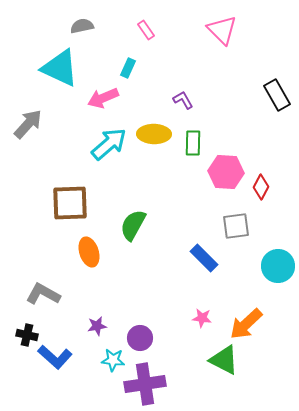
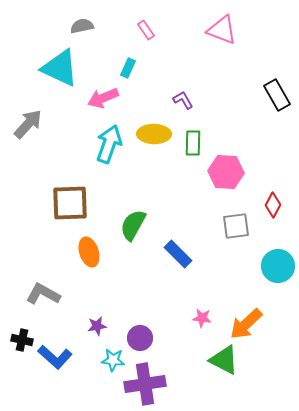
pink triangle: rotated 24 degrees counterclockwise
cyan arrow: rotated 30 degrees counterclockwise
red diamond: moved 12 px right, 18 px down
blue rectangle: moved 26 px left, 4 px up
black cross: moved 5 px left, 5 px down
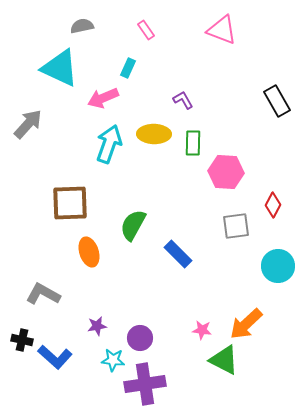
black rectangle: moved 6 px down
pink star: moved 12 px down
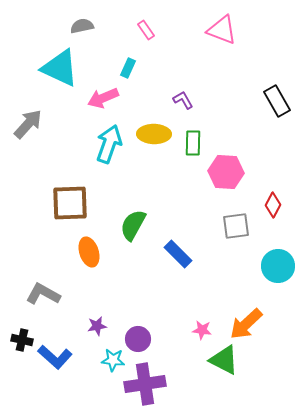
purple circle: moved 2 px left, 1 px down
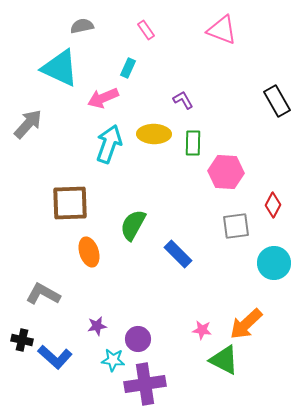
cyan circle: moved 4 px left, 3 px up
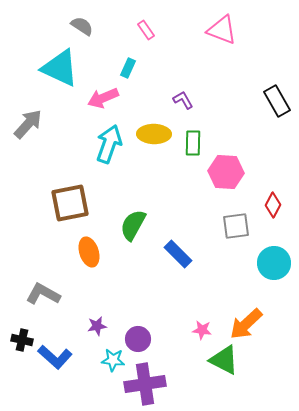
gray semicircle: rotated 45 degrees clockwise
brown square: rotated 9 degrees counterclockwise
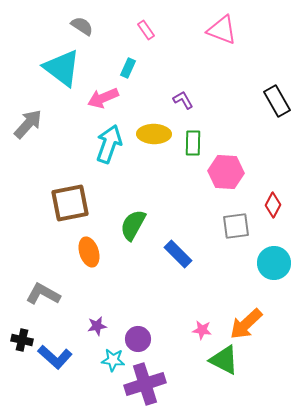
cyan triangle: moved 2 px right; rotated 12 degrees clockwise
purple cross: rotated 9 degrees counterclockwise
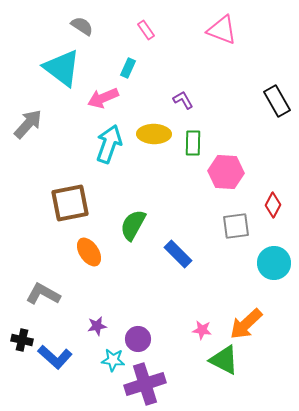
orange ellipse: rotated 16 degrees counterclockwise
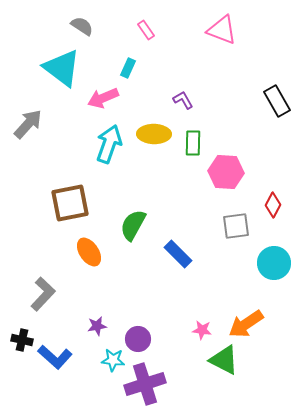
gray L-shape: rotated 104 degrees clockwise
orange arrow: rotated 9 degrees clockwise
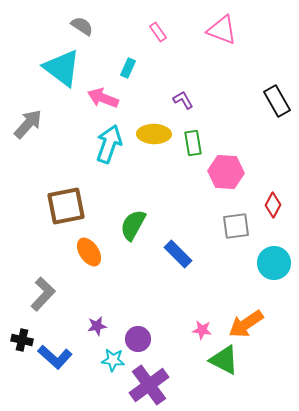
pink rectangle: moved 12 px right, 2 px down
pink arrow: rotated 44 degrees clockwise
green rectangle: rotated 10 degrees counterclockwise
brown square: moved 4 px left, 3 px down
purple cross: moved 4 px right, 1 px down; rotated 18 degrees counterclockwise
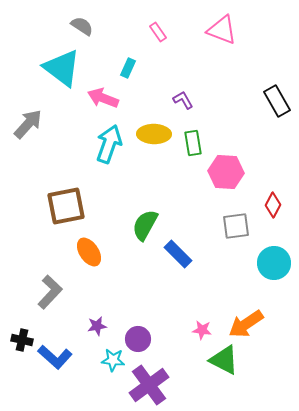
green semicircle: moved 12 px right
gray L-shape: moved 7 px right, 2 px up
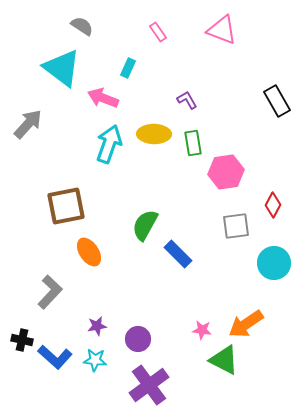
purple L-shape: moved 4 px right
pink hexagon: rotated 12 degrees counterclockwise
cyan star: moved 18 px left
